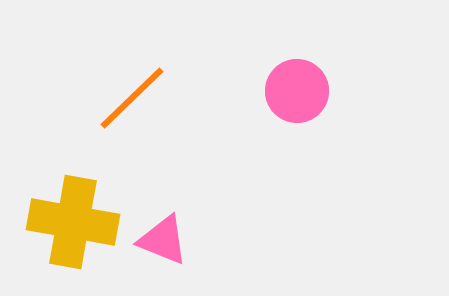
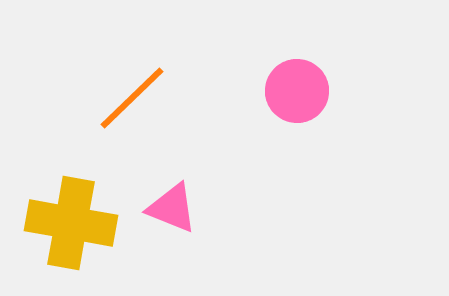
yellow cross: moved 2 px left, 1 px down
pink triangle: moved 9 px right, 32 px up
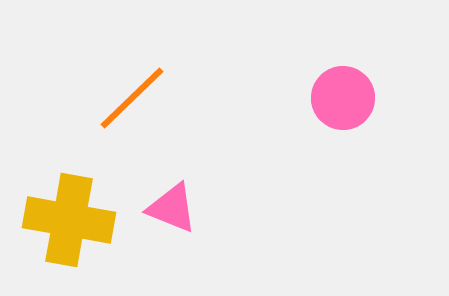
pink circle: moved 46 px right, 7 px down
yellow cross: moved 2 px left, 3 px up
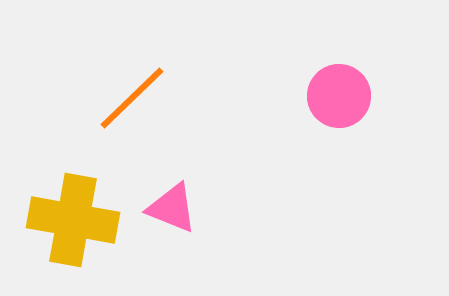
pink circle: moved 4 px left, 2 px up
yellow cross: moved 4 px right
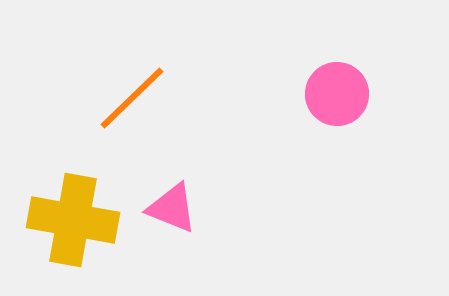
pink circle: moved 2 px left, 2 px up
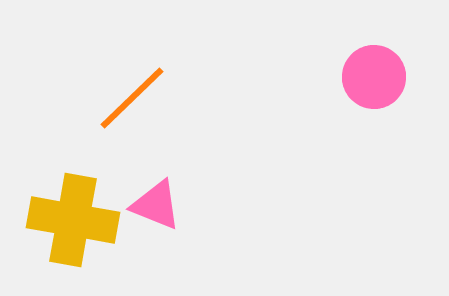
pink circle: moved 37 px right, 17 px up
pink triangle: moved 16 px left, 3 px up
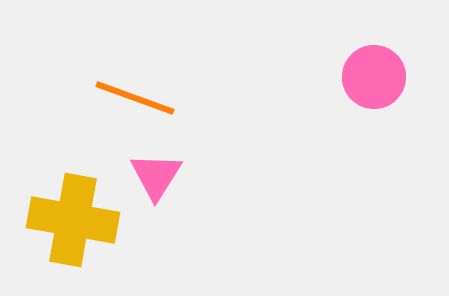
orange line: moved 3 px right; rotated 64 degrees clockwise
pink triangle: moved 29 px up; rotated 40 degrees clockwise
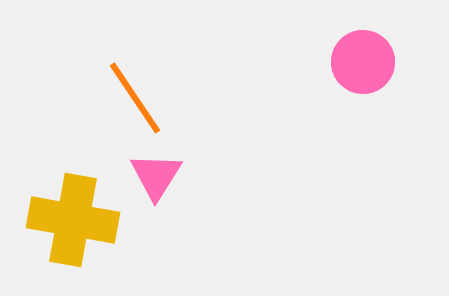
pink circle: moved 11 px left, 15 px up
orange line: rotated 36 degrees clockwise
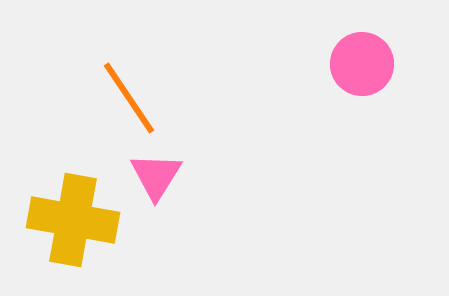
pink circle: moved 1 px left, 2 px down
orange line: moved 6 px left
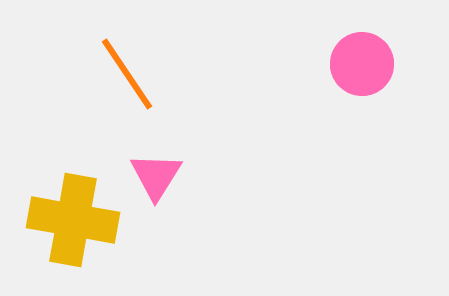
orange line: moved 2 px left, 24 px up
